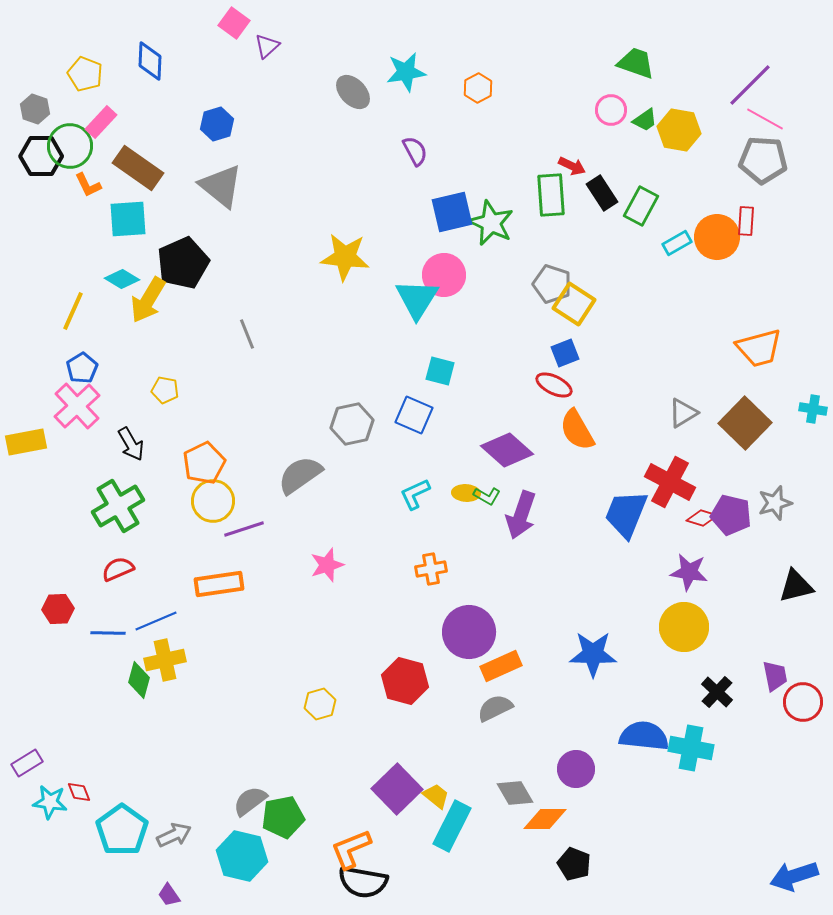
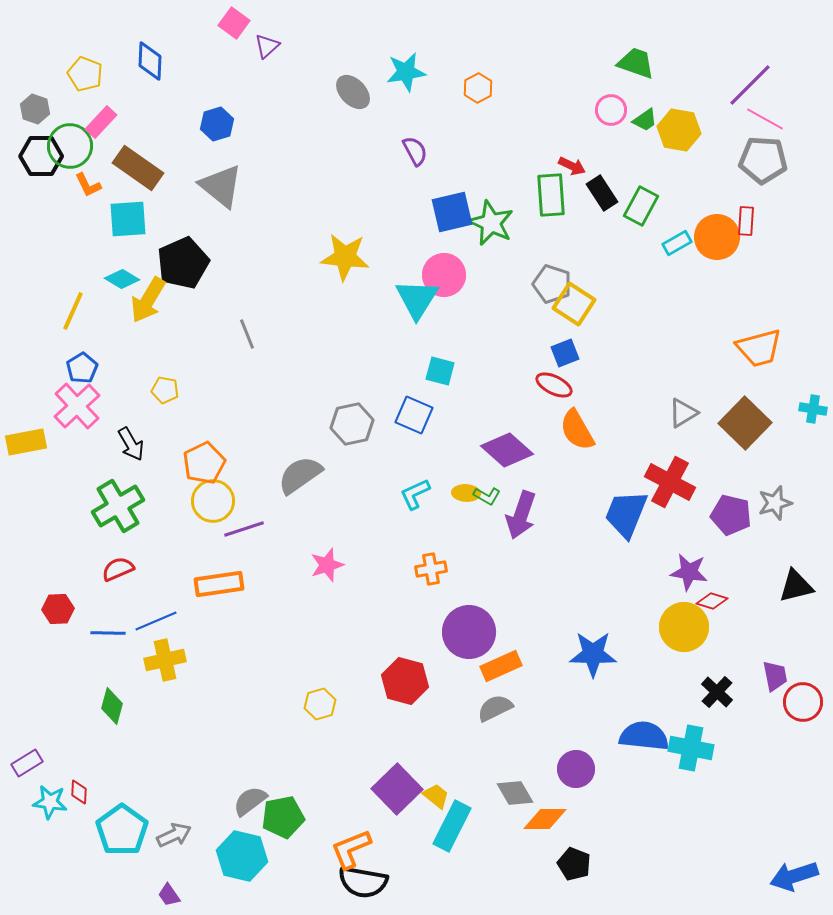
red diamond at (702, 518): moved 10 px right, 83 px down
green diamond at (139, 680): moved 27 px left, 26 px down
red diamond at (79, 792): rotated 25 degrees clockwise
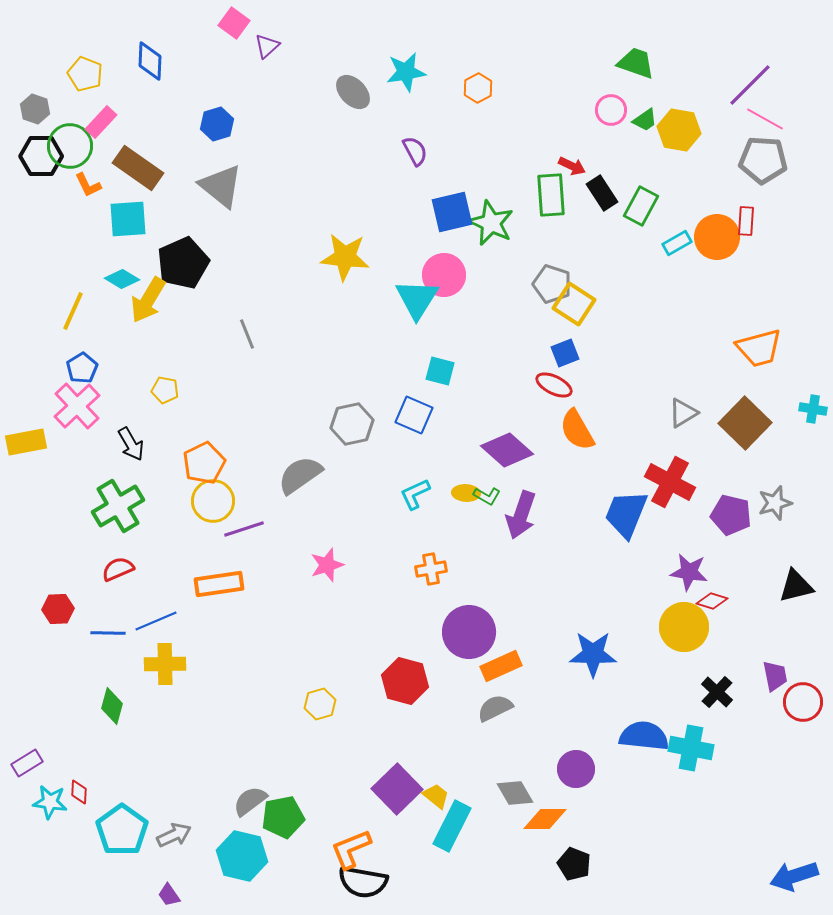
yellow cross at (165, 660): moved 4 px down; rotated 12 degrees clockwise
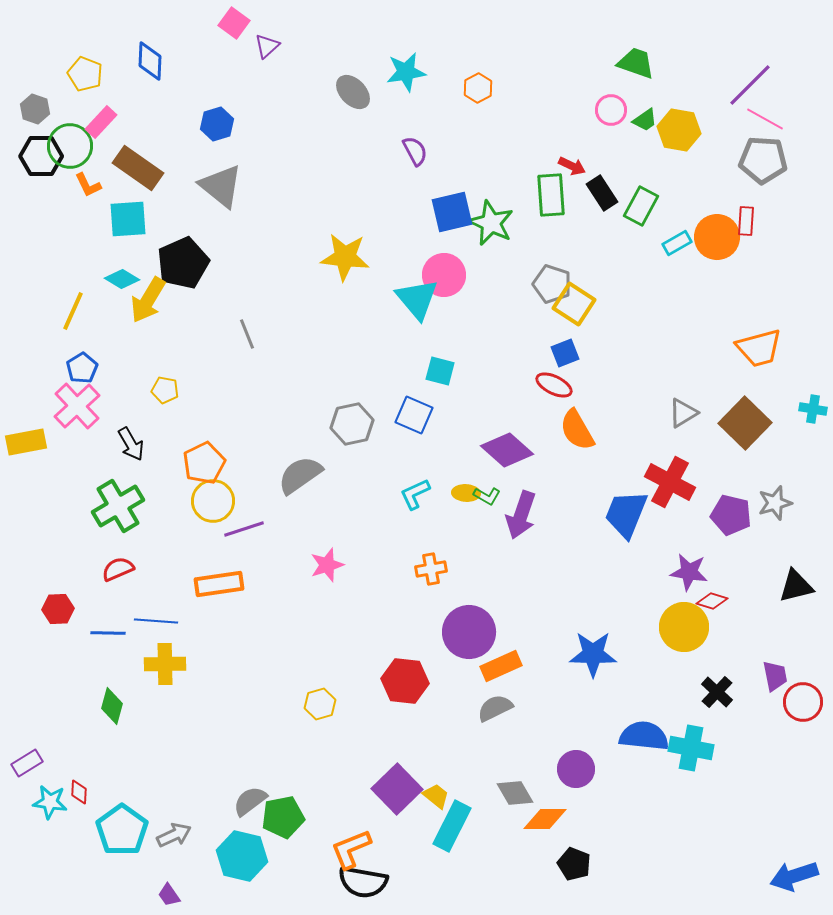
cyan triangle at (417, 299): rotated 12 degrees counterclockwise
blue line at (156, 621): rotated 27 degrees clockwise
red hexagon at (405, 681): rotated 9 degrees counterclockwise
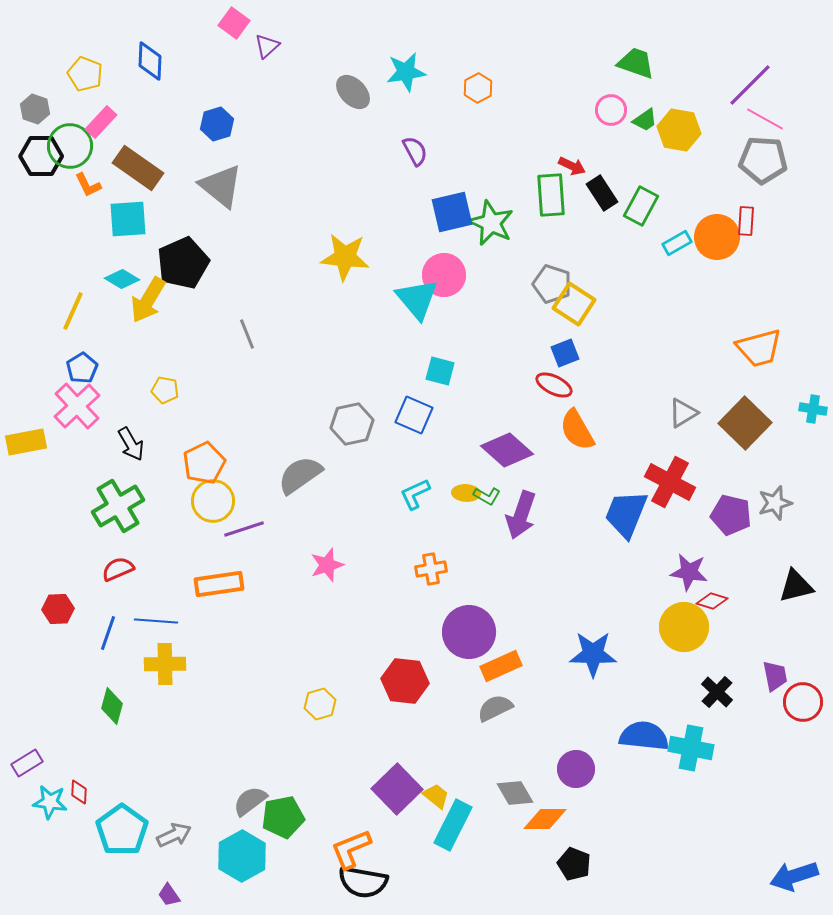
blue line at (108, 633): rotated 72 degrees counterclockwise
cyan rectangle at (452, 826): moved 1 px right, 1 px up
cyan hexagon at (242, 856): rotated 18 degrees clockwise
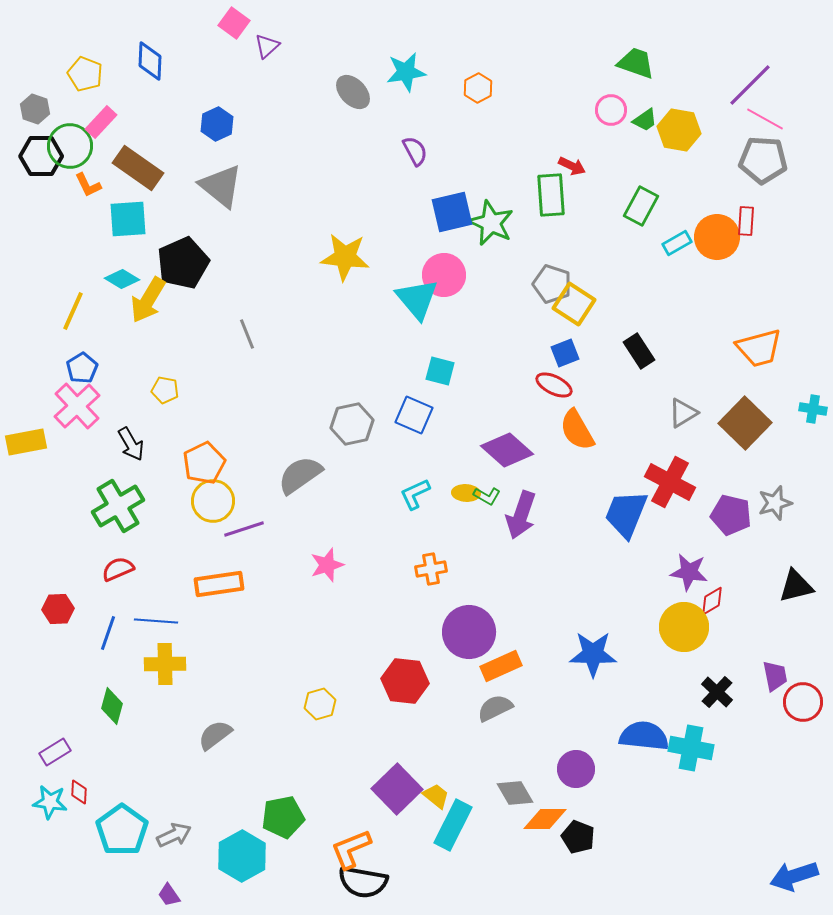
blue hexagon at (217, 124): rotated 8 degrees counterclockwise
black rectangle at (602, 193): moved 37 px right, 158 px down
red diamond at (712, 601): rotated 48 degrees counterclockwise
purple rectangle at (27, 763): moved 28 px right, 11 px up
gray semicircle at (250, 801): moved 35 px left, 66 px up
black pentagon at (574, 864): moved 4 px right, 27 px up
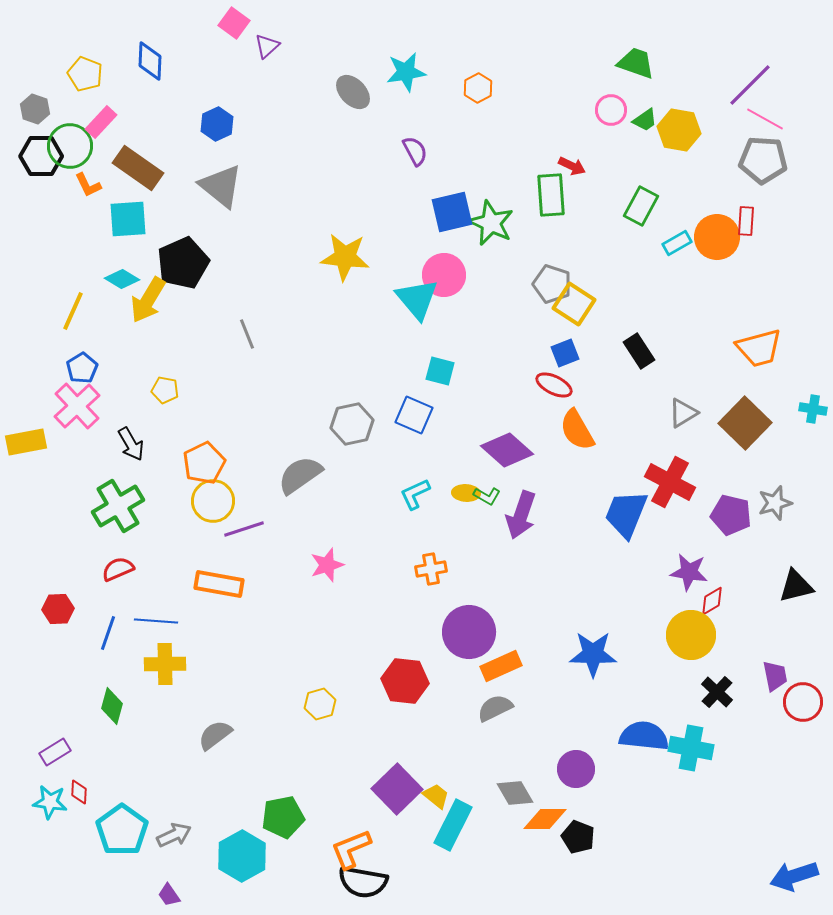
orange rectangle at (219, 584): rotated 18 degrees clockwise
yellow circle at (684, 627): moved 7 px right, 8 px down
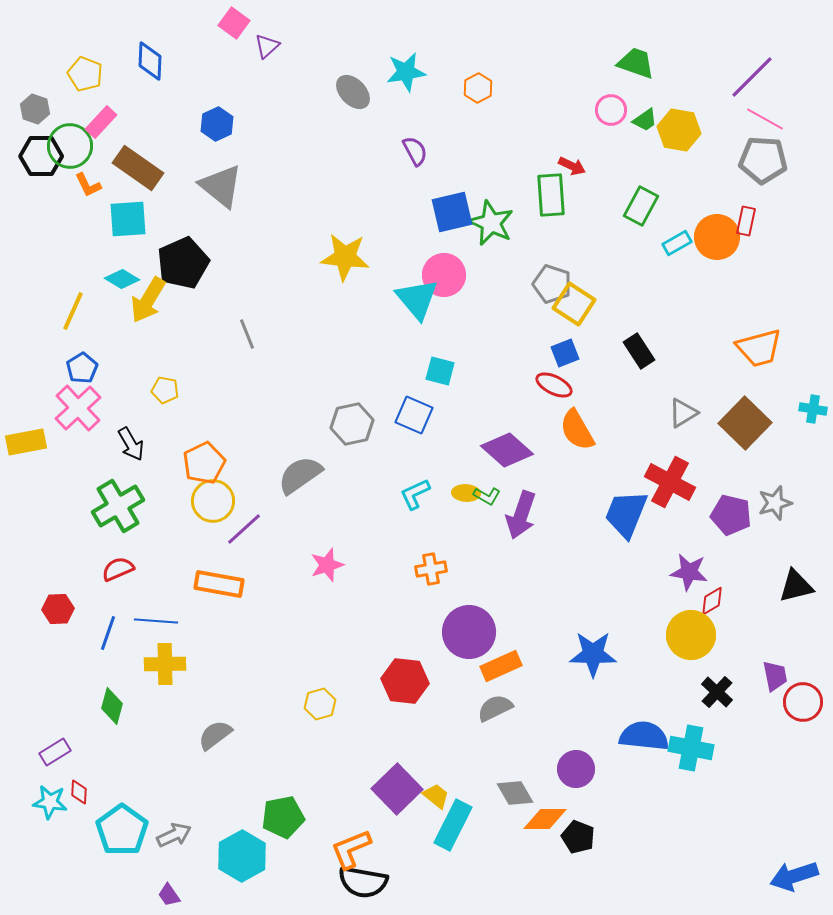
purple line at (750, 85): moved 2 px right, 8 px up
red rectangle at (746, 221): rotated 8 degrees clockwise
pink cross at (77, 406): moved 1 px right, 2 px down
purple line at (244, 529): rotated 24 degrees counterclockwise
